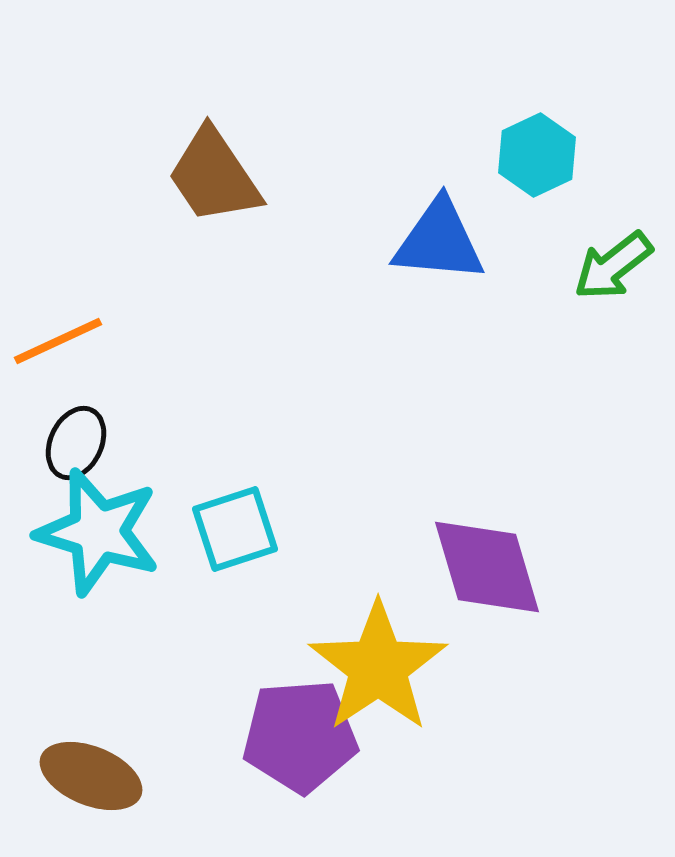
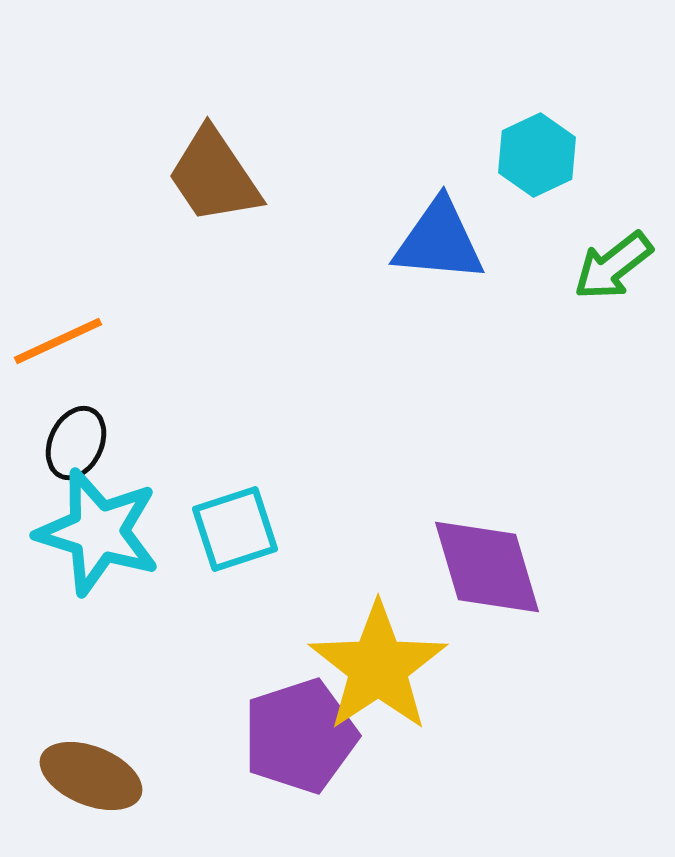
purple pentagon: rotated 14 degrees counterclockwise
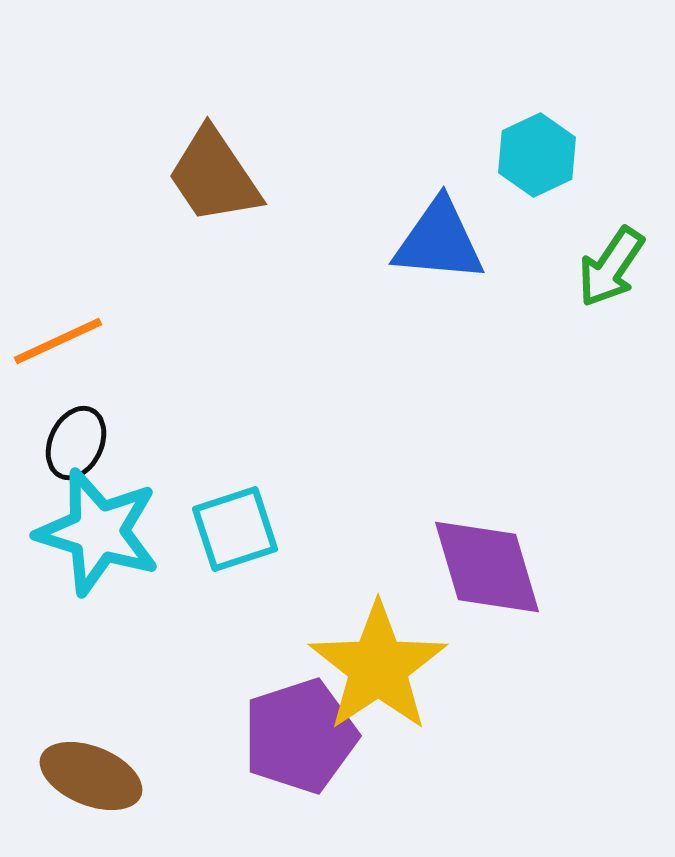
green arrow: moved 2 px left, 1 px down; rotated 18 degrees counterclockwise
